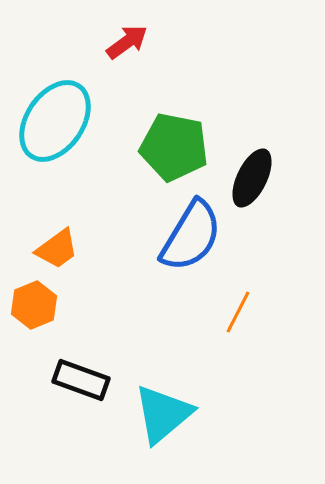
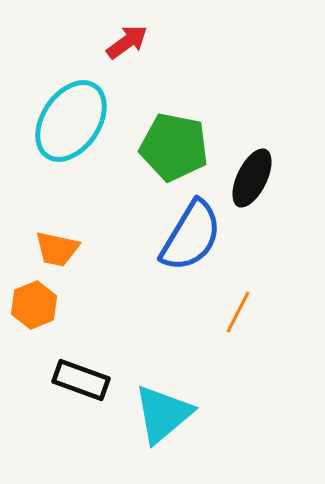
cyan ellipse: moved 16 px right
orange trapezoid: rotated 48 degrees clockwise
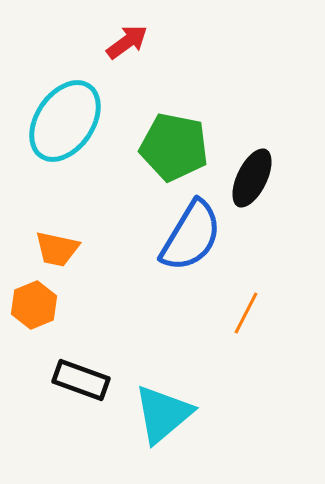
cyan ellipse: moved 6 px left
orange line: moved 8 px right, 1 px down
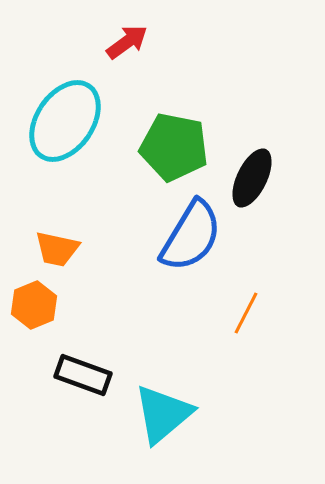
black rectangle: moved 2 px right, 5 px up
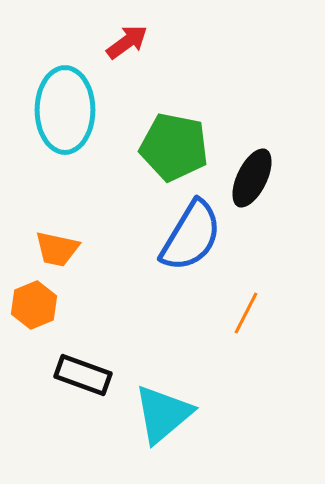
cyan ellipse: moved 11 px up; rotated 34 degrees counterclockwise
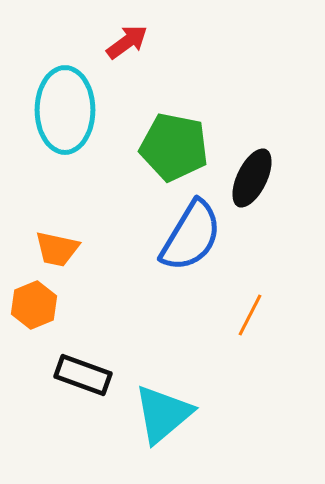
orange line: moved 4 px right, 2 px down
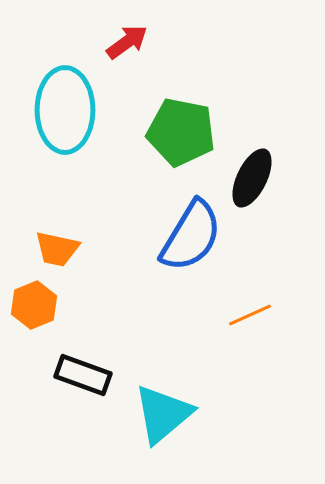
green pentagon: moved 7 px right, 15 px up
orange line: rotated 39 degrees clockwise
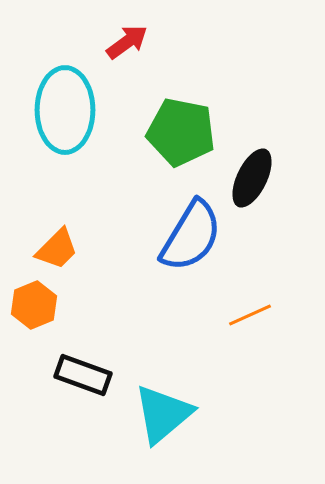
orange trapezoid: rotated 57 degrees counterclockwise
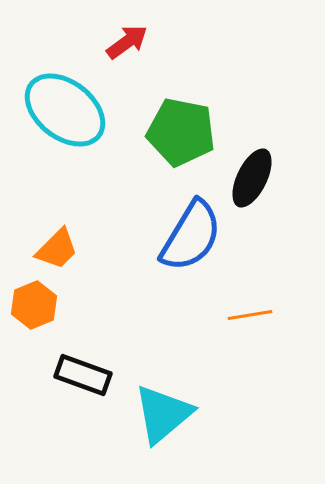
cyan ellipse: rotated 52 degrees counterclockwise
orange line: rotated 15 degrees clockwise
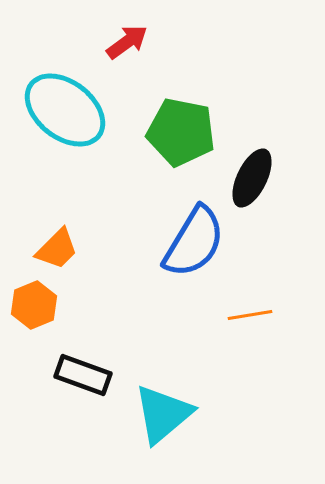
blue semicircle: moved 3 px right, 6 px down
